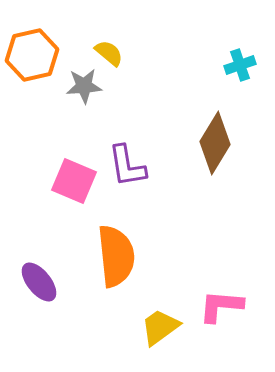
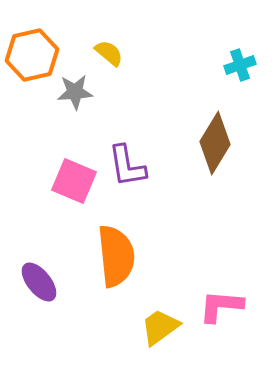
gray star: moved 9 px left, 6 px down
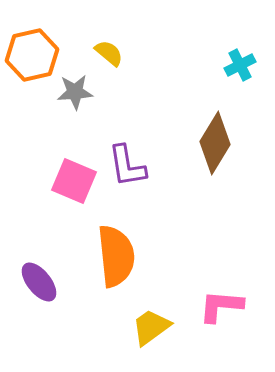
cyan cross: rotated 8 degrees counterclockwise
yellow trapezoid: moved 9 px left
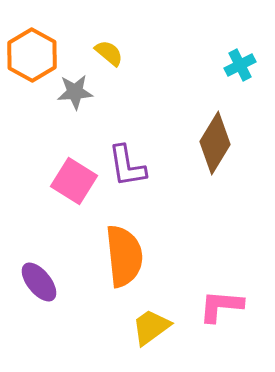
orange hexagon: rotated 18 degrees counterclockwise
pink square: rotated 9 degrees clockwise
orange semicircle: moved 8 px right
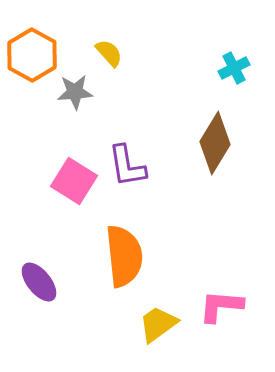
yellow semicircle: rotated 8 degrees clockwise
cyan cross: moved 6 px left, 3 px down
yellow trapezoid: moved 7 px right, 3 px up
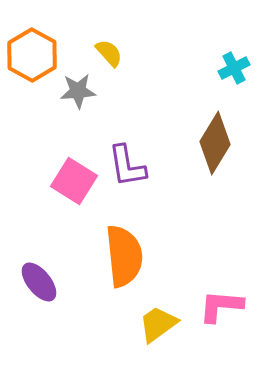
gray star: moved 3 px right, 1 px up
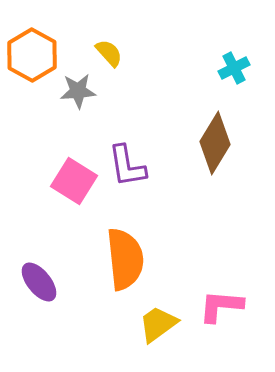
orange semicircle: moved 1 px right, 3 px down
